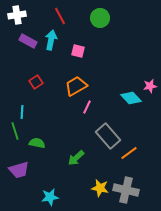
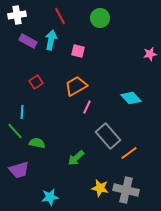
pink star: moved 32 px up
green line: rotated 24 degrees counterclockwise
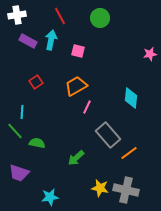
cyan diamond: rotated 50 degrees clockwise
gray rectangle: moved 1 px up
purple trapezoid: moved 3 px down; rotated 35 degrees clockwise
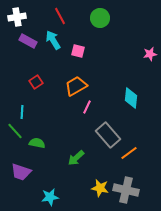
white cross: moved 2 px down
cyan arrow: moved 2 px right; rotated 42 degrees counterclockwise
purple trapezoid: moved 2 px right, 1 px up
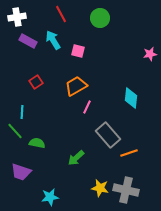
red line: moved 1 px right, 2 px up
orange line: rotated 18 degrees clockwise
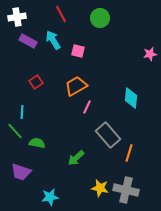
orange line: rotated 54 degrees counterclockwise
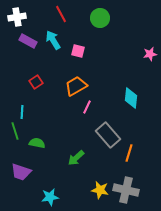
green line: rotated 24 degrees clockwise
yellow star: moved 2 px down
